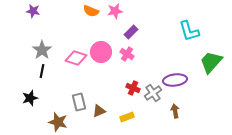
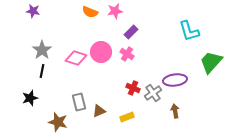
orange semicircle: moved 1 px left, 1 px down
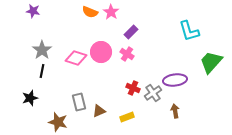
pink star: moved 4 px left, 1 px down; rotated 28 degrees counterclockwise
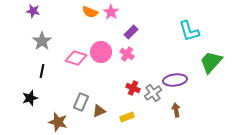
gray star: moved 9 px up
gray rectangle: moved 2 px right; rotated 36 degrees clockwise
brown arrow: moved 1 px right, 1 px up
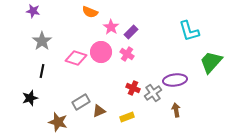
pink star: moved 15 px down
gray rectangle: rotated 36 degrees clockwise
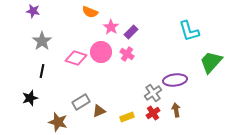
red cross: moved 20 px right, 25 px down; rotated 32 degrees clockwise
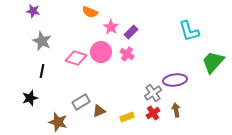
gray star: rotated 12 degrees counterclockwise
green trapezoid: moved 2 px right
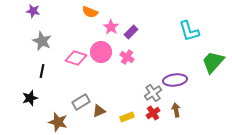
pink cross: moved 3 px down
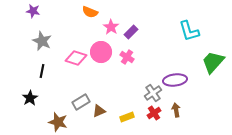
black star: rotated 14 degrees counterclockwise
red cross: moved 1 px right
